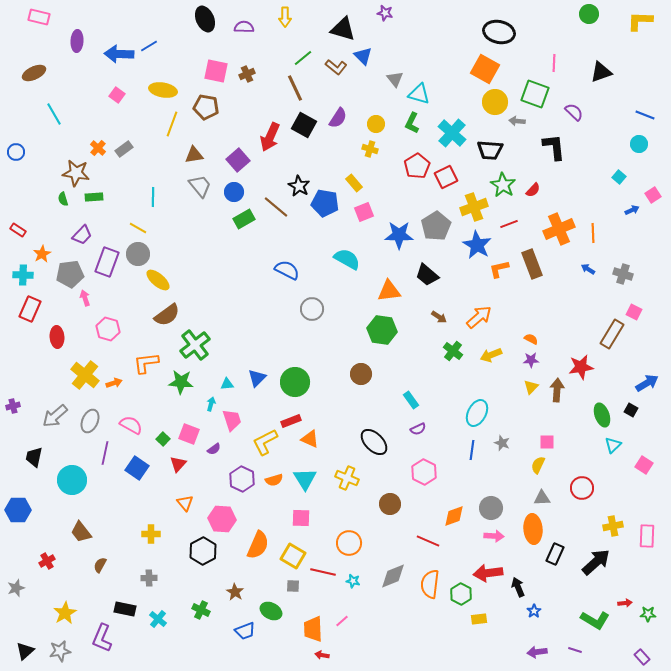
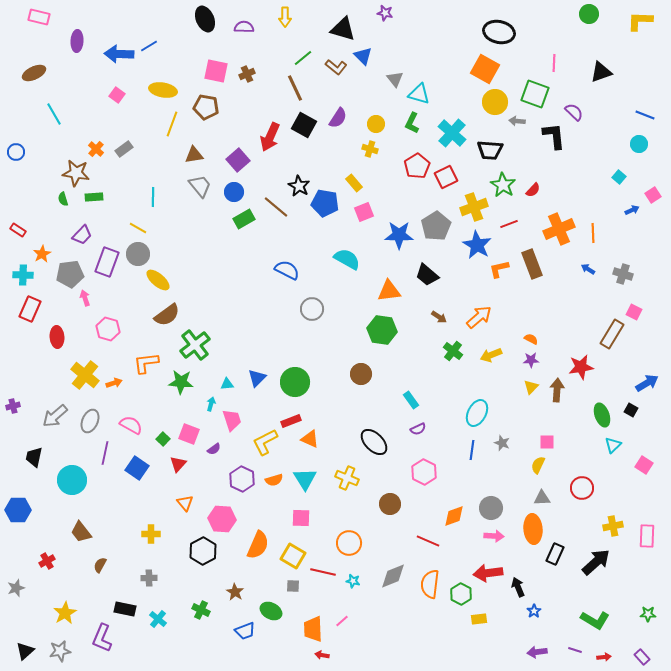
black L-shape at (554, 147): moved 11 px up
orange cross at (98, 148): moved 2 px left, 1 px down
red arrow at (625, 603): moved 21 px left, 54 px down
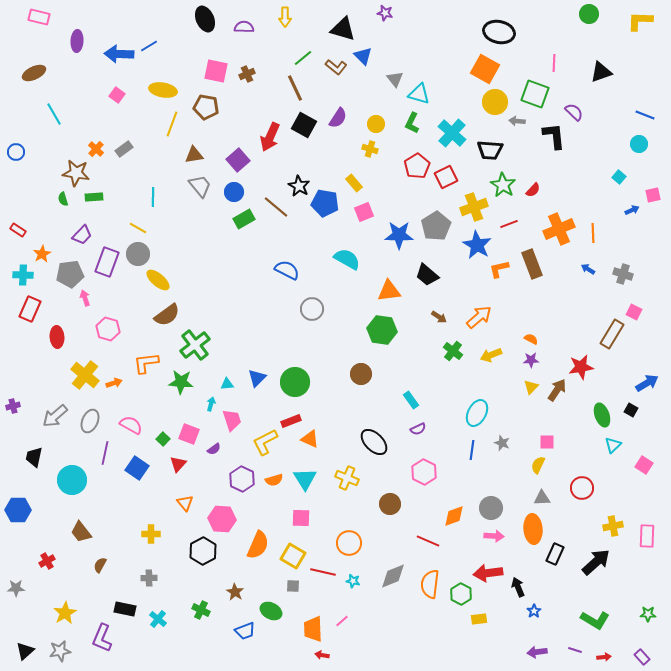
pink square at (653, 195): rotated 21 degrees clockwise
brown arrow at (557, 390): rotated 30 degrees clockwise
gray star at (16, 588): rotated 18 degrees clockwise
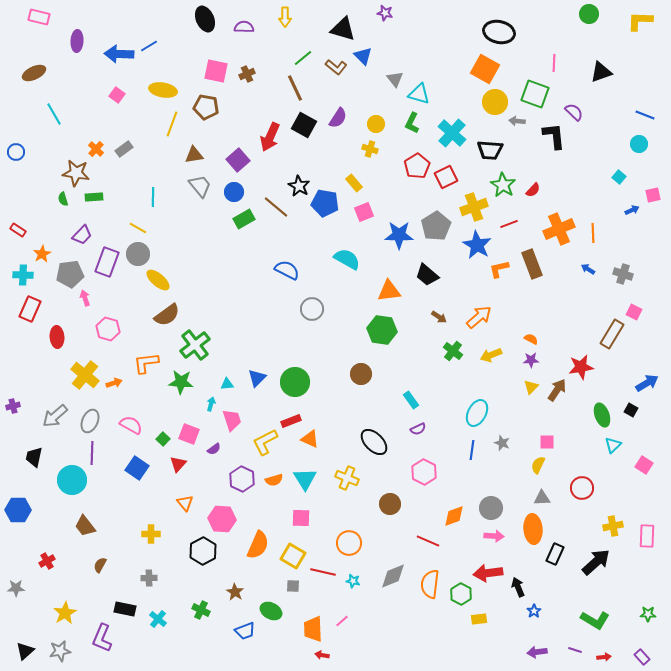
purple line at (105, 453): moved 13 px left; rotated 10 degrees counterclockwise
brown trapezoid at (81, 532): moved 4 px right, 6 px up
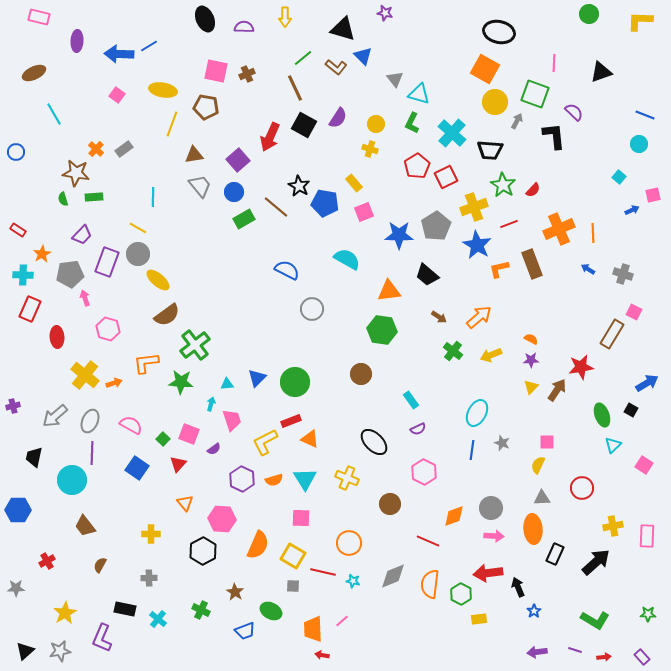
gray arrow at (517, 121): rotated 112 degrees clockwise
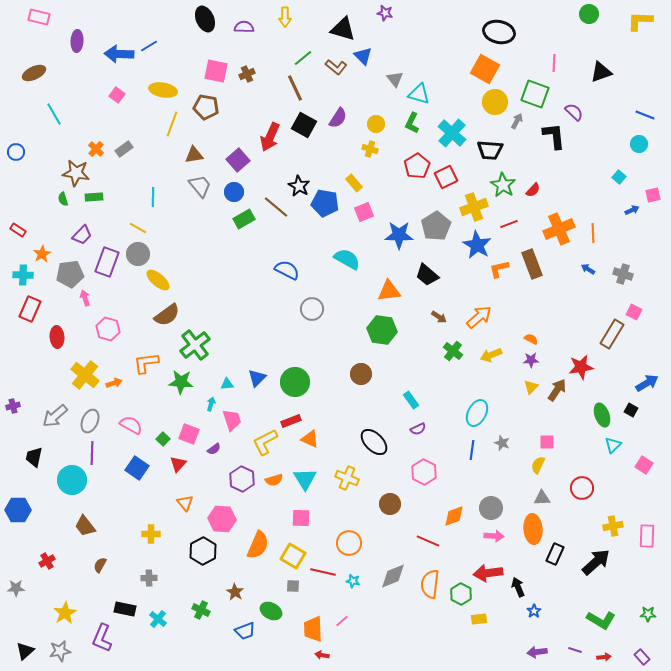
green L-shape at (595, 620): moved 6 px right
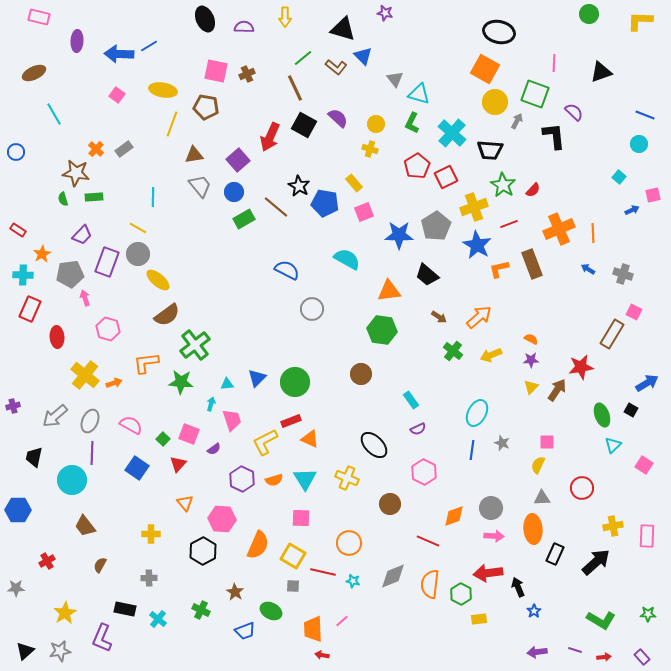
purple semicircle at (338, 118): rotated 80 degrees counterclockwise
black ellipse at (374, 442): moved 3 px down
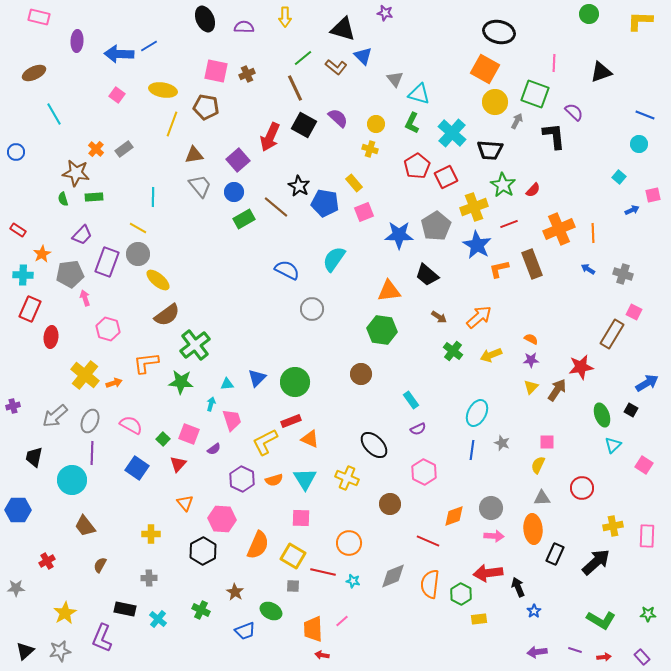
cyan semicircle at (347, 259): moved 13 px left; rotated 84 degrees counterclockwise
red ellipse at (57, 337): moved 6 px left; rotated 10 degrees clockwise
